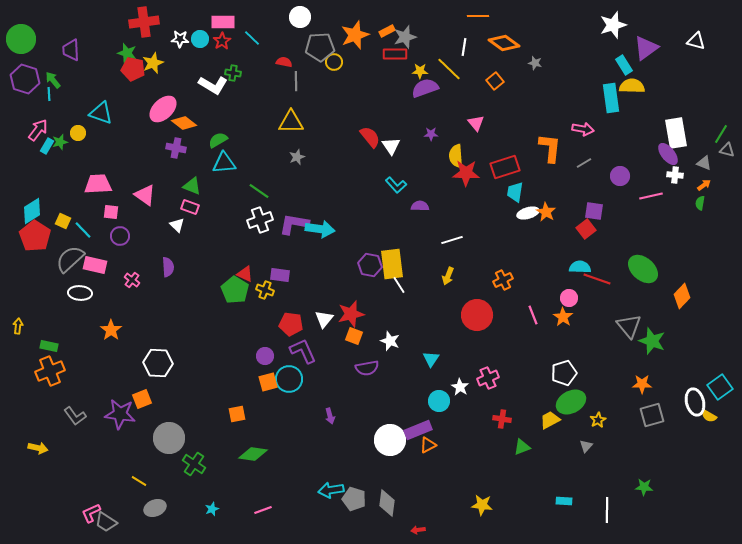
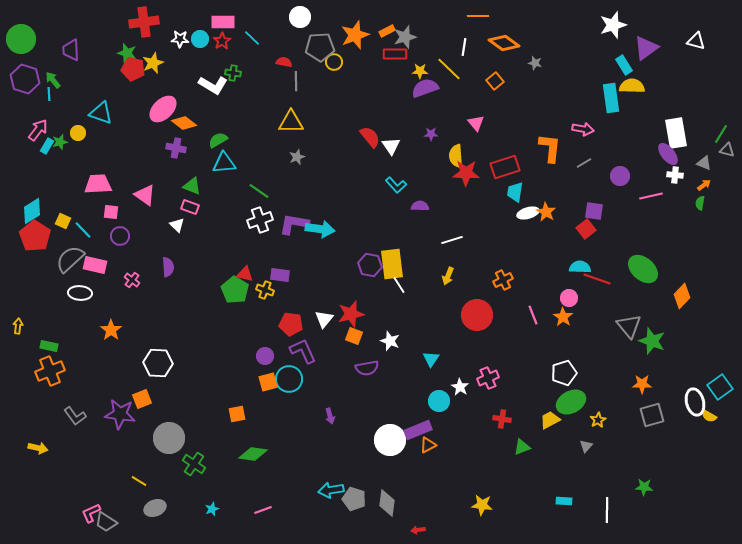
red triangle at (245, 274): rotated 12 degrees counterclockwise
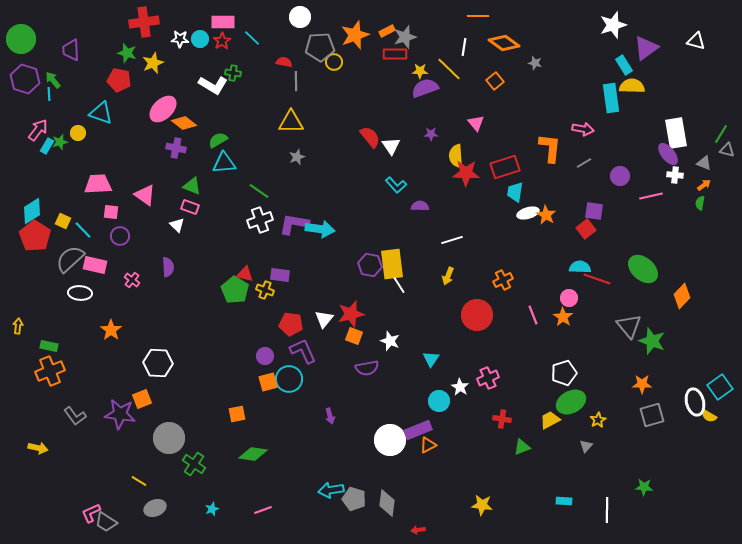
red pentagon at (133, 69): moved 14 px left, 11 px down
orange star at (546, 212): moved 3 px down
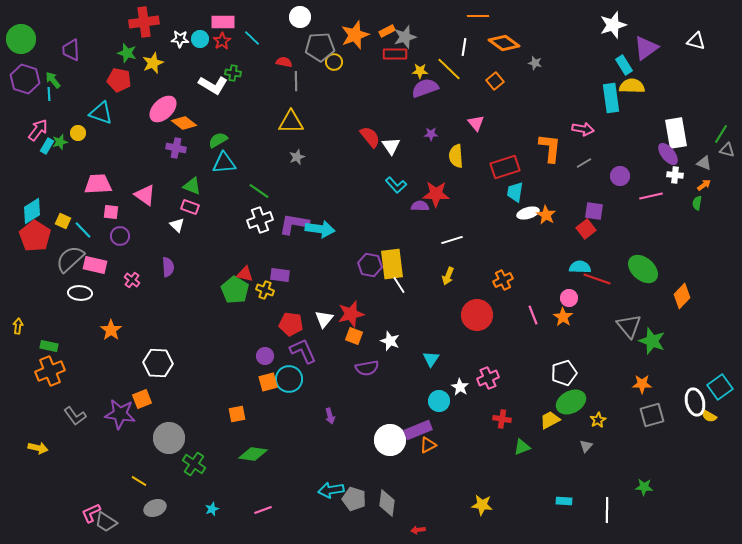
red star at (466, 173): moved 30 px left, 21 px down
green semicircle at (700, 203): moved 3 px left
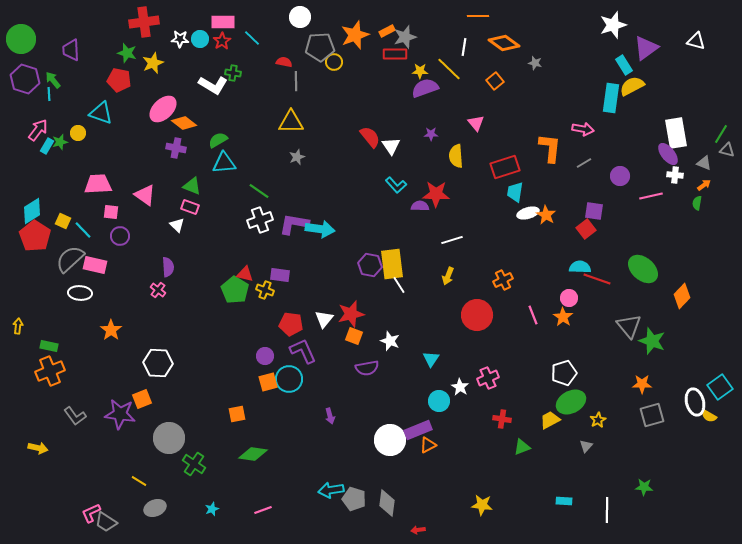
yellow semicircle at (632, 86): rotated 30 degrees counterclockwise
cyan rectangle at (611, 98): rotated 16 degrees clockwise
pink cross at (132, 280): moved 26 px right, 10 px down
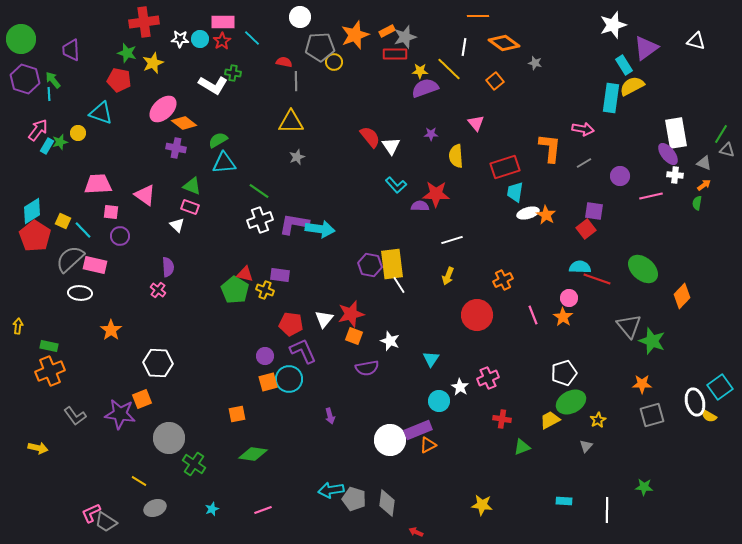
red arrow at (418, 530): moved 2 px left, 2 px down; rotated 32 degrees clockwise
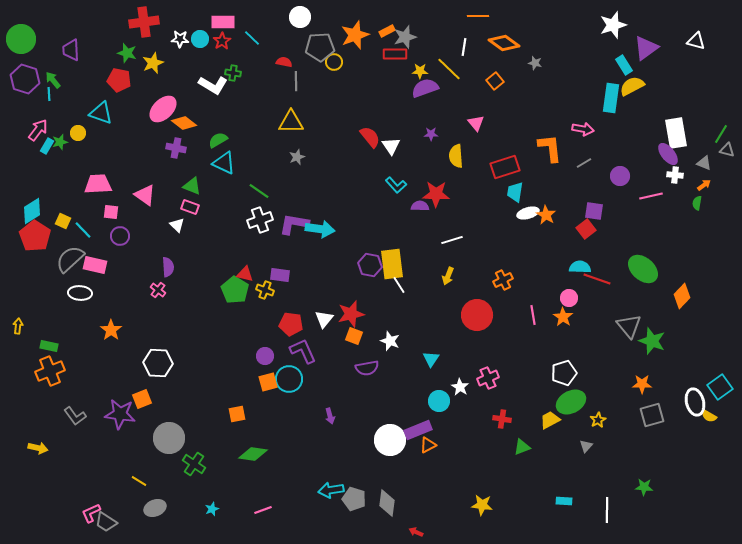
orange L-shape at (550, 148): rotated 12 degrees counterclockwise
cyan triangle at (224, 163): rotated 30 degrees clockwise
pink line at (533, 315): rotated 12 degrees clockwise
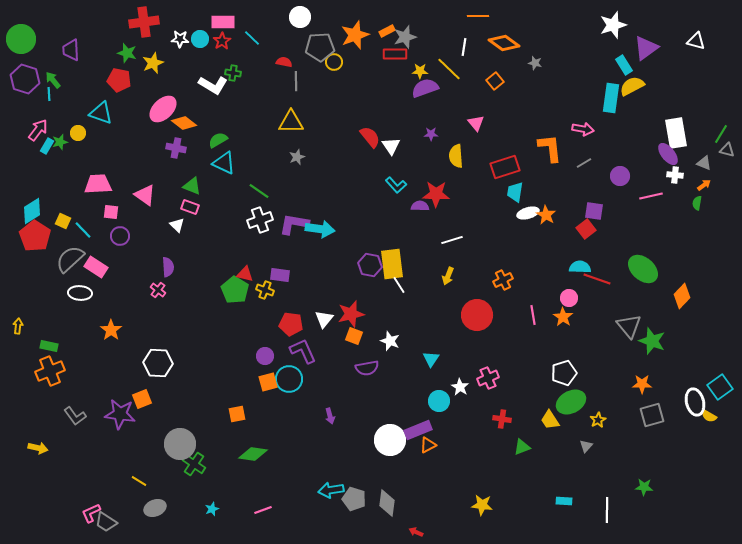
pink rectangle at (95, 265): moved 1 px right, 2 px down; rotated 20 degrees clockwise
yellow trapezoid at (550, 420): rotated 95 degrees counterclockwise
gray circle at (169, 438): moved 11 px right, 6 px down
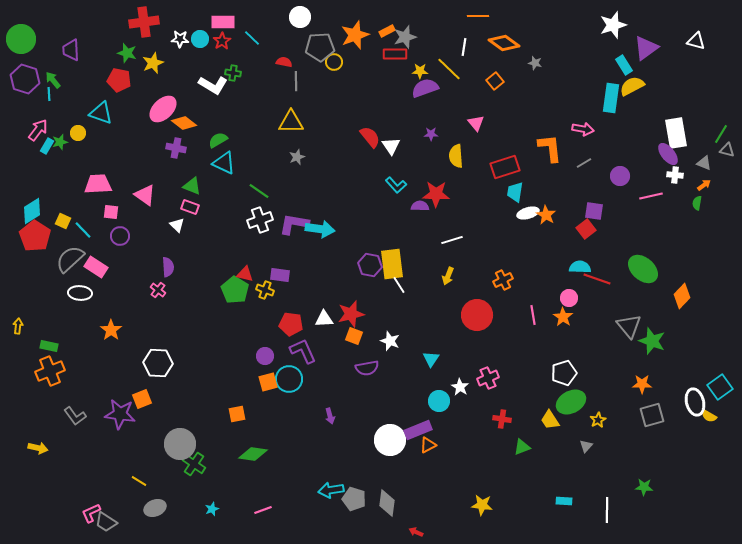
white triangle at (324, 319): rotated 48 degrees clockwise
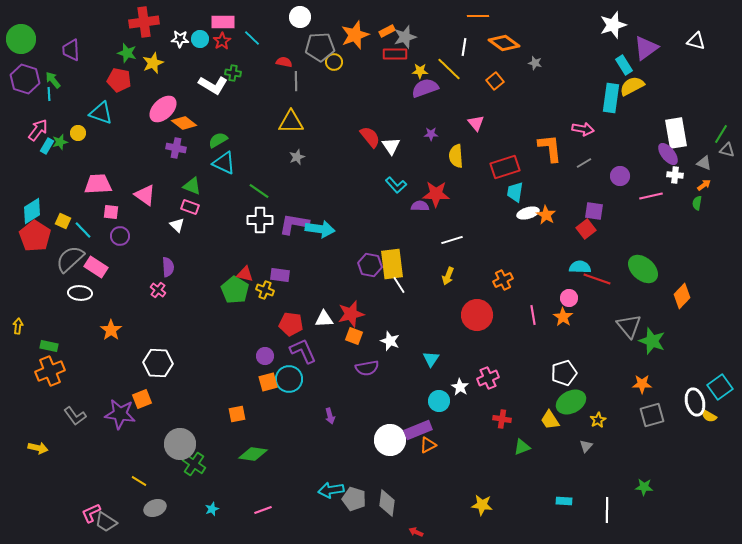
white cross at (260, 220): rotated 20 degrees clockwise
